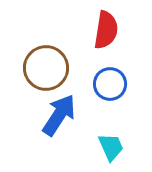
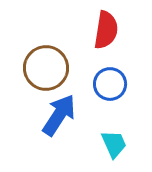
cyan trapezoid: moved 3 px right, 3 px up
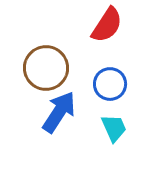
red semicircle: moved 1 px right, 5 px up; rotated 24 degrees clockwise
blue arrow: moved 3 px up
cyan trapezoid: moved 16 px up
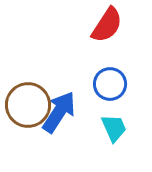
brown circle: moved 18 px left, 37 px down
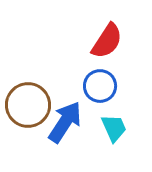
red semicircle: moved 16 px down
blue circle: moved 10 px left, 2 px down
blue arrow: moved 6 px right, 10 px down
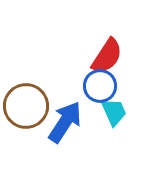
red semicircle: moved 15 px down
brown circle: moved 2 px left, 1 px down
cyan trapezoid: moved 16 px up
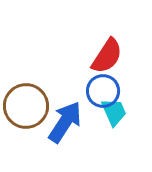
blue circle: moved 3 px right, 5 px down
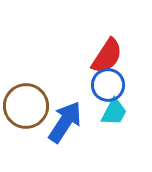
blue circle: moved 5 px right, 6 px up
cyan trapezoid: rotated 52 degrees clockwise
